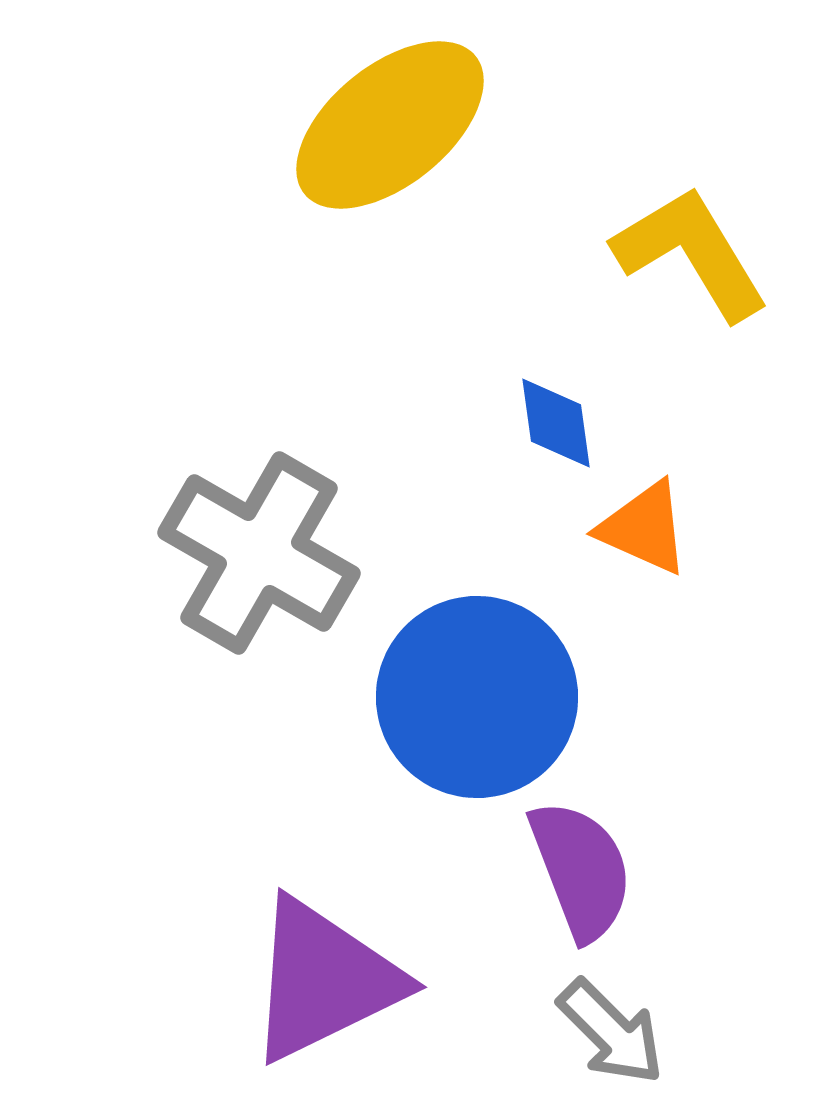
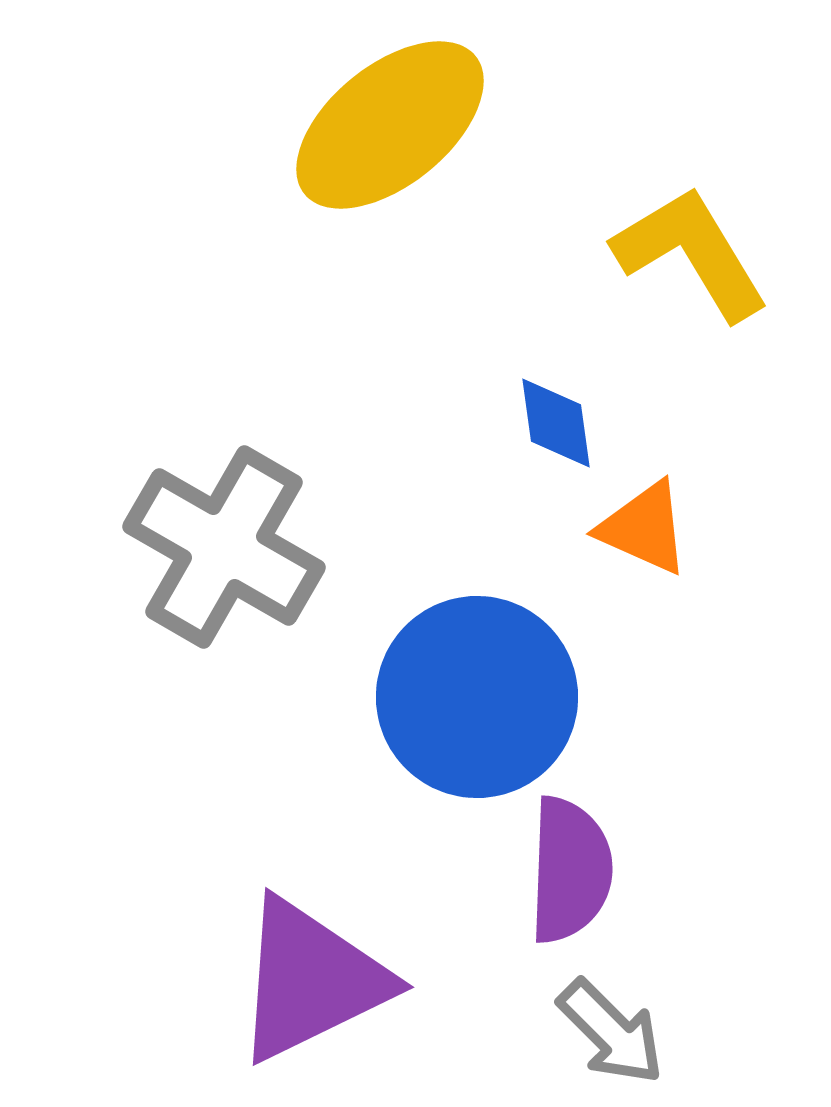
gray cross: moved 35 px left, 6 px up
purple semicircle: moved 11 px left; rotated 23 degrees clockwise
purple triangle: moved 13 px left
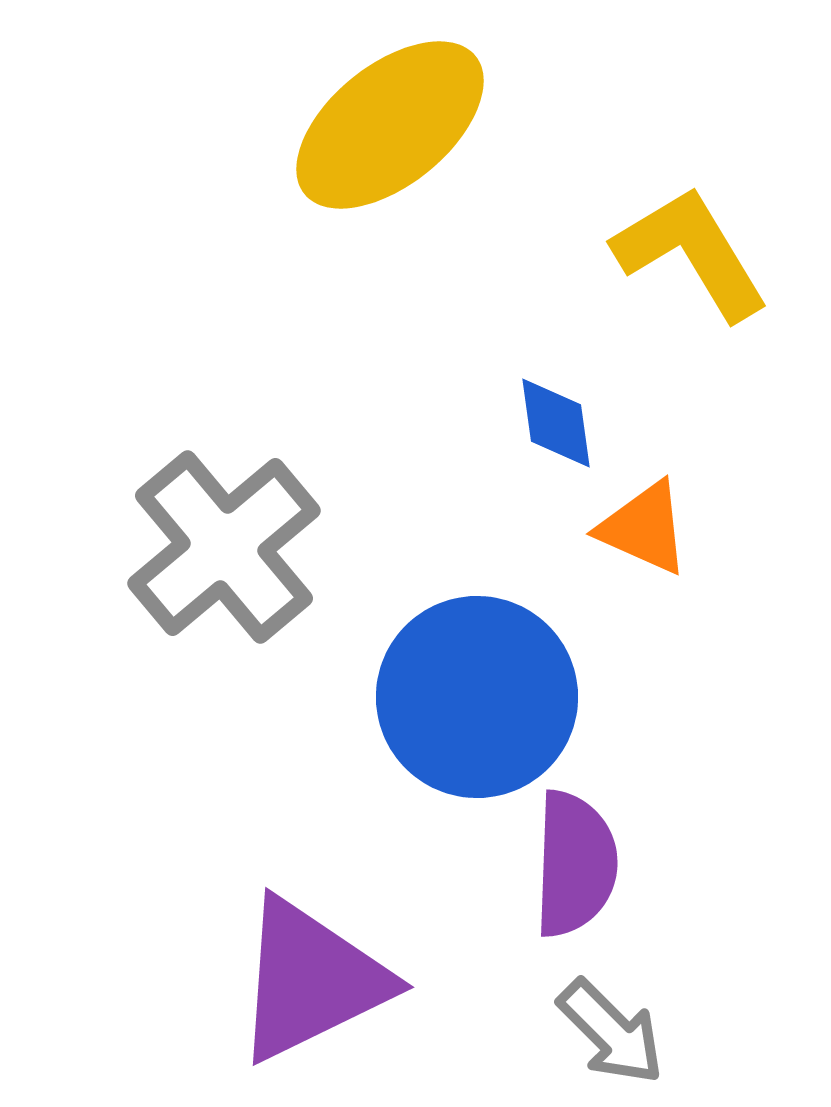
gray cross: rotated 20 degrees clockwise
purple semicircle: moved 5 px right, 6 px up
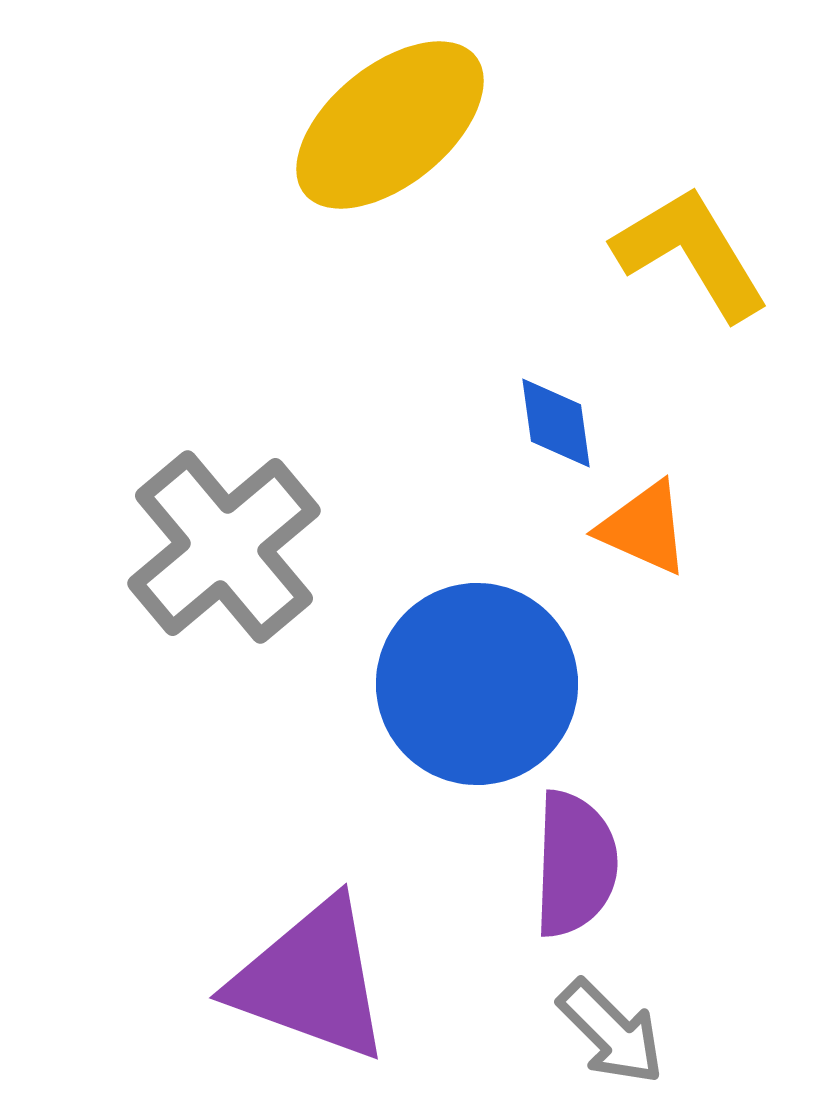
blue circle: moved 13 px up
purple triangle: rotated 46 degrees clockwise
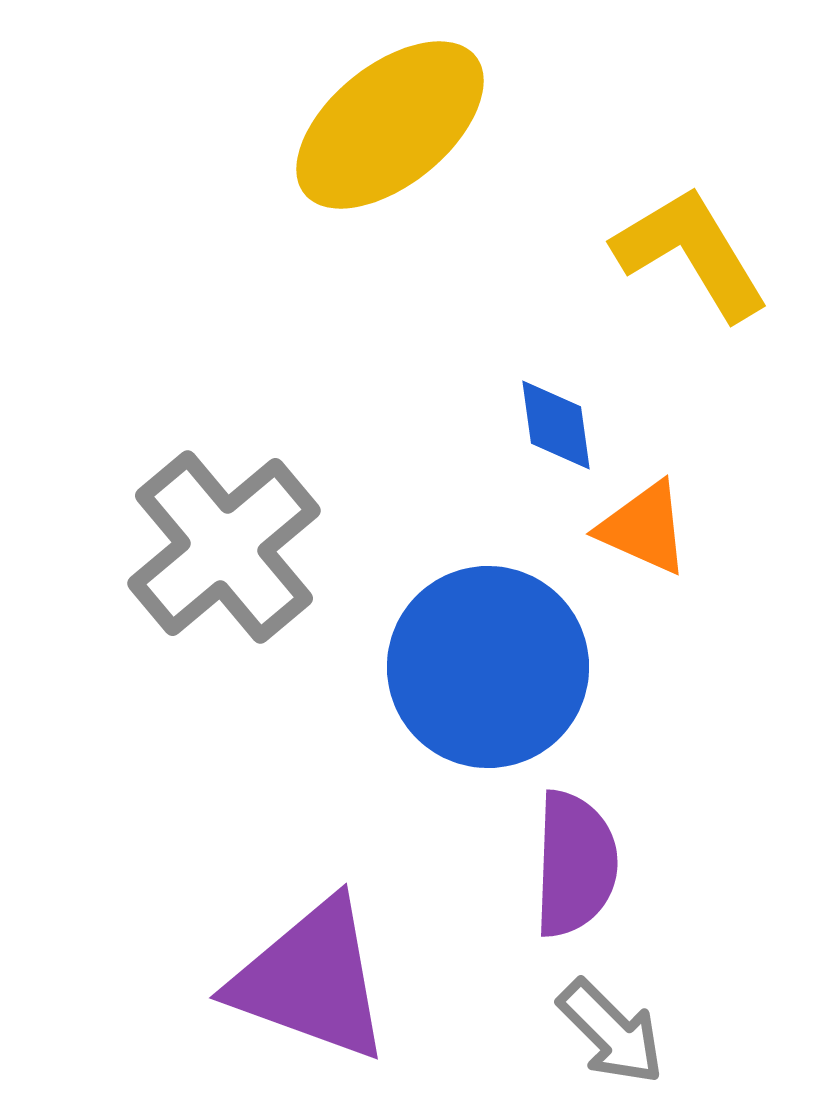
blue diamond: moved 2 px down
blue circle: moved 11 px right, 17 px up
